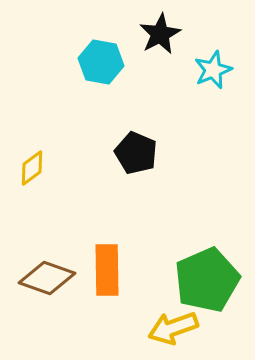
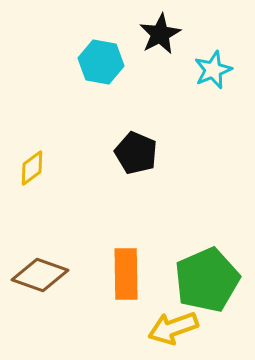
orange rectangle: moved 19 px right, 4 px down
brown diamond: moved 7 px left, 3 px up
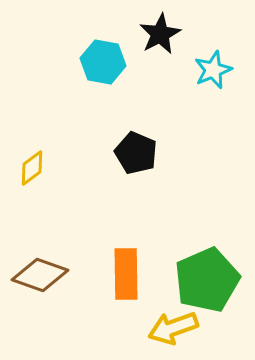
cyan hexagon: moved 2 px right
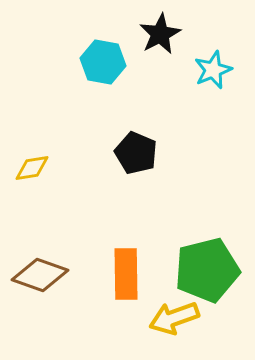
yellow diamond: rotated 27 degrees clockwise
green pentagon: moved 10 px up; rotated 10 degrees clockwise
yellow arrow: moved 1 px right, 10 px up
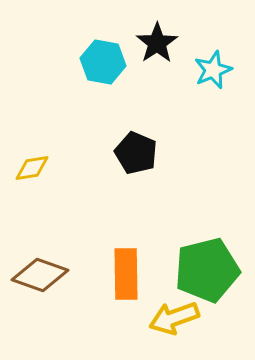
black star: moved 3 px left, 9 px down; rotated 6 degrees counterclockwise
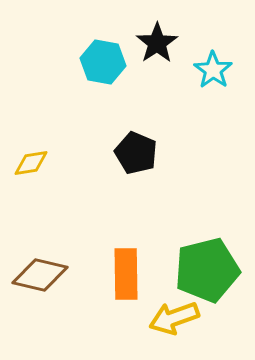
cyan star: rotated 15 degrees counterclockwise
yellow diamond: moved 1 px left, 5 px up
brown diamond: rotated 6 degrees counterclockwise
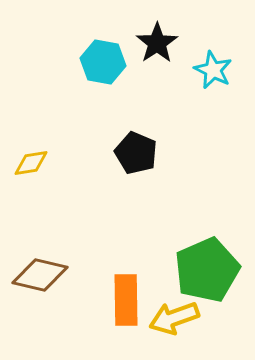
cyan star: rotated 9 degrees counterclockwise
green pentagon: rotated 10 degrees counterclockwise
orange rectangle: moved 26 px down
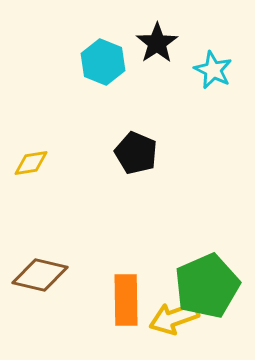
cyan hexagon: rotated 12 degrees clockwise
green pentagon: moved 16 px down
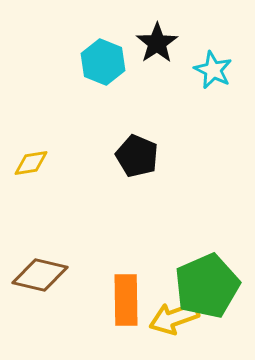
black pentagon: moved 1 px right, 3 px down
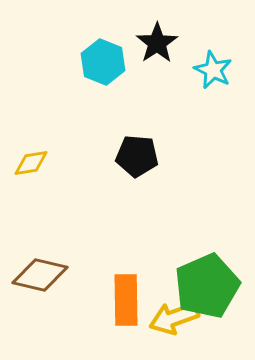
black pentagon: rotated 18 degrees counterclockwise
